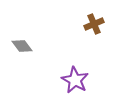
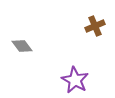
brown cross: moved 1 px right, 2 px down
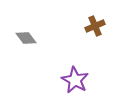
gray diamond: moved 4 px right, 8 px up
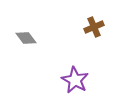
brown cross: moved 1 px left, 1 px down
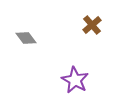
brown cross: moved 2 px left, 2 px up; rotated 18 degrees counterclockwise
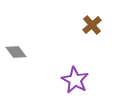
gray diamond: moved 10 px left, 14 px down
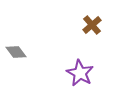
purple star: moved 5 px right, 7 px up
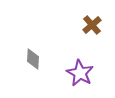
gray diamond: moved 17 px right, 7 px down; rotated 40 degrees clockwise
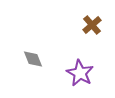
gray diamond: rotated 25 degrees counterclockwise
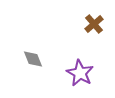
brown cross: moved 2 px right, 1 px up
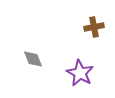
brown cross: moved 3 px down; rotated 30 degrees clockwise
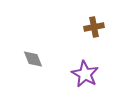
purple star: moved 5 px right, 1 px down
